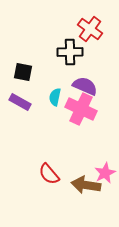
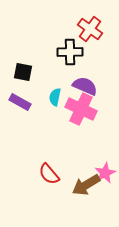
brown arrow: rotated 40 degrees counterclockwise
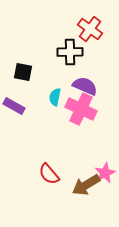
purple rectangle: moved 6 px left, 4 px down
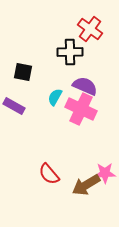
cyan semicircle: rotated 18 degrees clockwise
pink star: rotated 25 degrees clockwise
